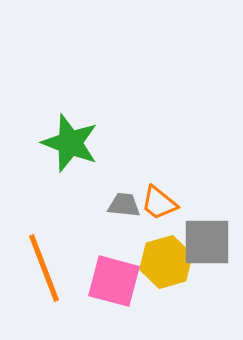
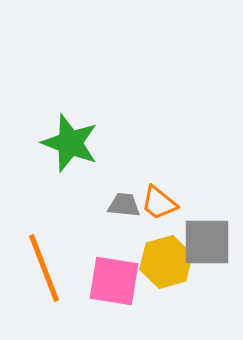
pink square: rotated 6 degrees counterclockwise
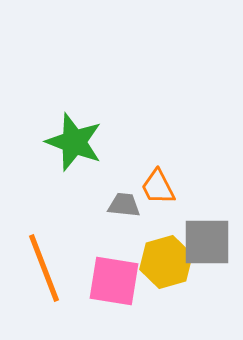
green star: moved 4 px right, 1 px up
orange trapezoid: moved 1 px left, 16 px up; rotated 24 degrees clockwise
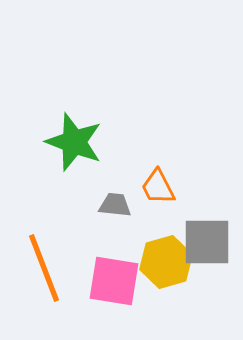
gray trapezoid: moved 9 px left
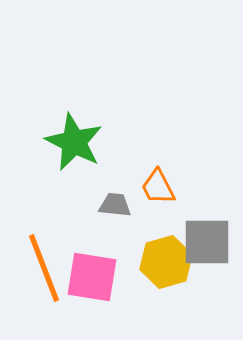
green star: rotated 6 degrees clockwise
pink square: moved 22 px left, 4 px up
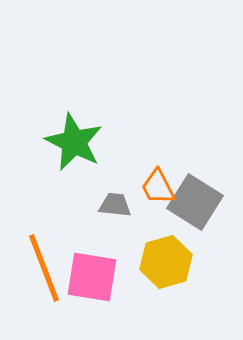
gray square: moved 12 px left, 40 px up; rotated 32 degrees clockwise
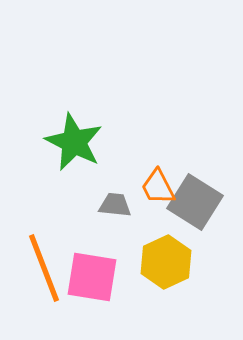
yellow hexagon: rotated 9 degrees counterclockwise
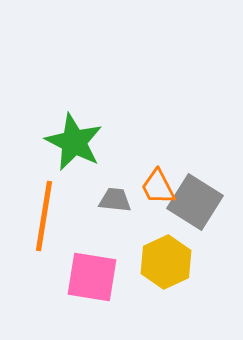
gray trapezoid: moved 5 px up
orange line: moved 52 px up; rotated 30 degrees clockwise
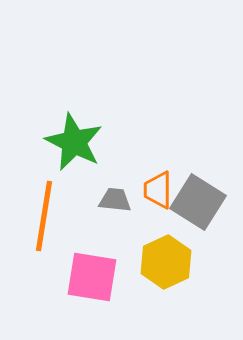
orange trapezoid: moved 3 px down; rotated 27 degrees clockwise
gray square: moved 3 px right
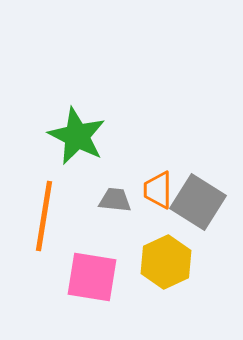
green star: moved 3 px right, 6 px up
